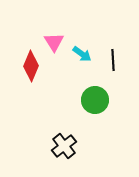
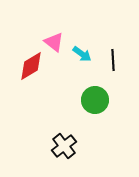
pink triangle: rotated 20 degrees counterclockwise
red diamond: rotated 36 degrees clockwise
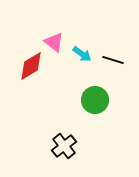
black line: rotated 70 degrees counterclockwise
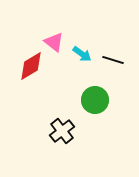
black cross: moved 2 px left, 15 px up
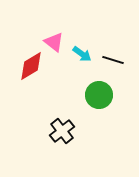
green circle: moved 4 px right, 5 px up
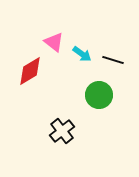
red diamond: moved 1 px left, 5 px down
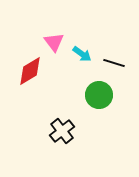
pink triangle: rotated 15 degrees clockwise
black line: moved 1 px right, 3 px down
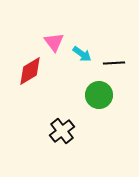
black line: rotated 20 degrees counterclockwise
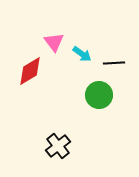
black cross: moved 4 px left, 15 px down
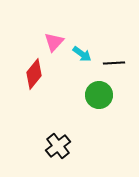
pink triangle: rotated 20 degrees clockwise
red diamond: moved 4 px right, 3 px down; rotated 20 degrees counterclockwise
